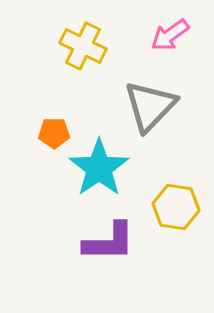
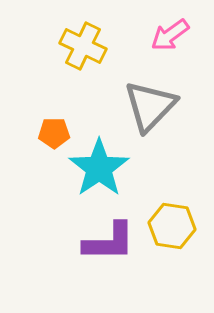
yellow hexagon: moved 4 px left, 19 px down
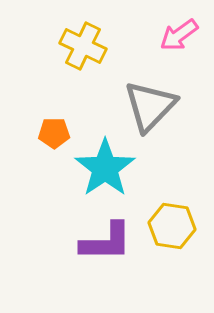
pink arrow: moved 9 px right
cyan star: moved 6 px right
purple L-shape: moved 3 px left
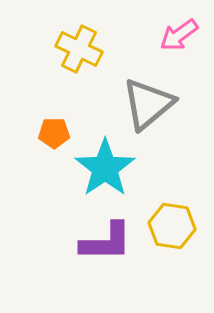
yellow cross: moved 4 px left, 3 px down
gray triangle: moved 2 px left, 2 px up; rotated 6 degrees clockwise
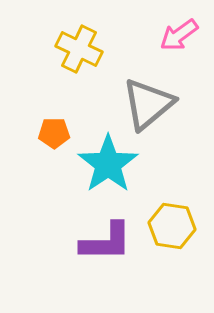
cyan star: moved 3 px right, 4 px up
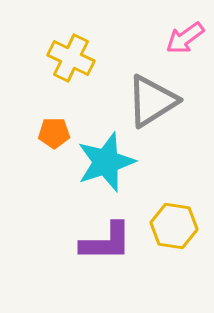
pink arrow: moved 6 px right, 3 px down
yellow cross: moved 8 px left, 9 px down
gray triangle: moved 4 px right, 3 px up; rotated 8 degrees clockwise
cyan star: moved 2 px left, 2 px up; rotated 16 degrees clockwise
yellow hexagon: moved 2 px right
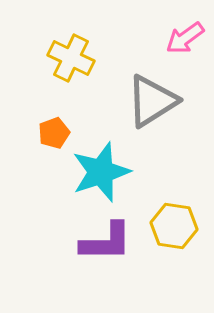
orange pentagon: rotated 20 degrees counterclockwise
cyan star: moved 5 px left, 10 px down
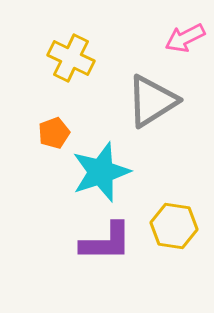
pink arrow: rotated 9 degrees clockwise
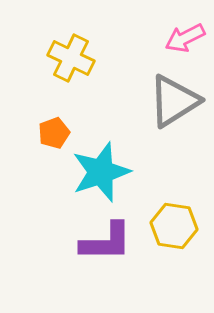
gray triangle: moved 22 px right
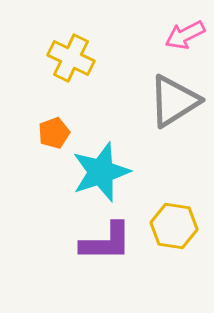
pink arrow: moved 3 px up
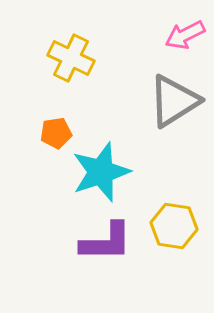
orange pentagon: moved 2 px right; rotated 12 degrees clockwise
